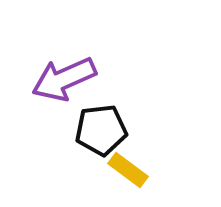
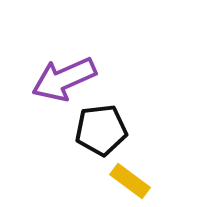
yellow rectangle: moved 2 px right, 11 px down
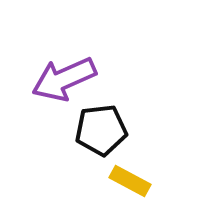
yellow rectangle: rotated 9 degrees counterclockwise
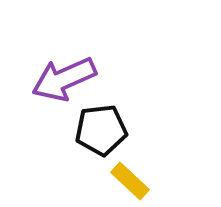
yellow rectangle: rotated 15 degrees clockwise
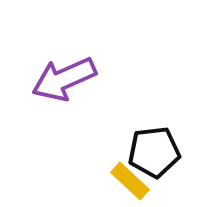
black pentagon: moved 53 px right, 22 px down
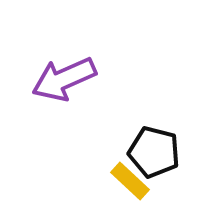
black pentagon: rotated 21 degrees clockwise
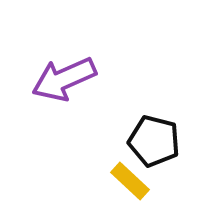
black pentagon: moved 11 px up
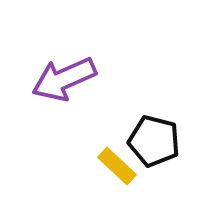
yellow rectangle: moved 13 px left, 15 px up
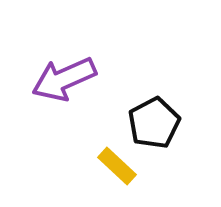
black pentagon: moved 18 px up; rotated 30 degrees clockwise
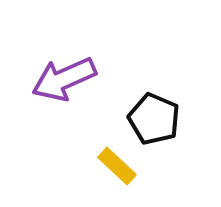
black pentagon: moved 4 px up; rotated 21 degrees counterclockwise
